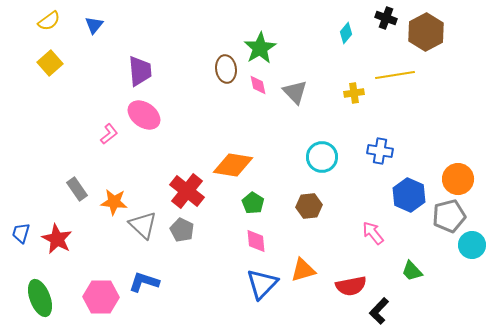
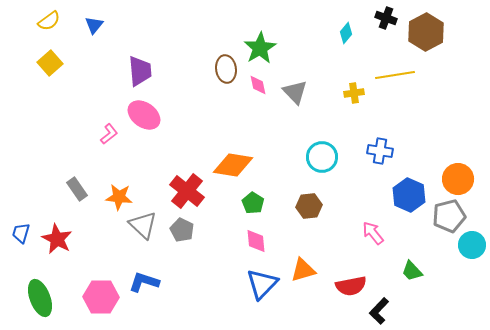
orange star at (114, 202): moved 5 px right, 5 px up
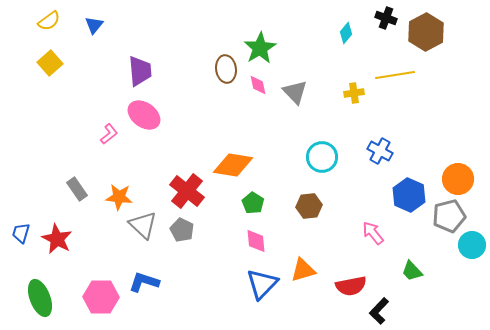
blue cross at (380, 151): rotated 20 degrees clockwise
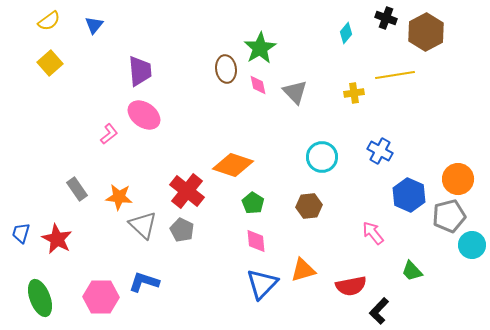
orange diamond at (233, 165): rotated 9 degrees clockwise
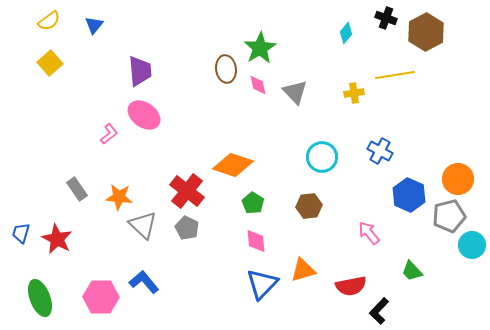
gray pentagon at (182, 230): moved 5 px right, 2 px up
pink arrow at (373, 233): moved 4 px left
blue L-shape at (144, 282): rotated 32 degrees clockwise
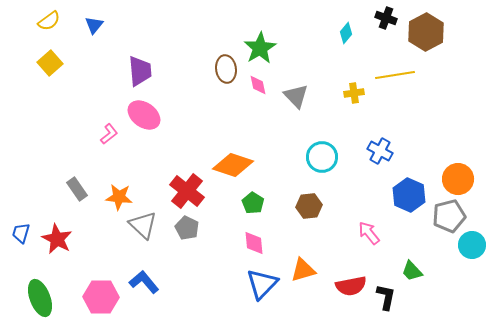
gray triangle at (295, 92): moved 1 px right, 4 px down
pink diamond at (256, 241): moved 2 px left, 2 px down
black L-shape at (379, 311): moved 7 px right, 14 px up; rotated 148 degrees clockwise
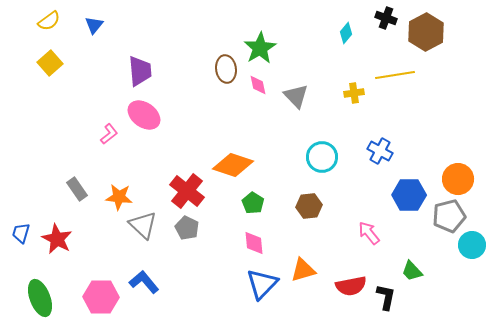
blue hexagon at (409, 195): rotated 24 degrees counterclockwise
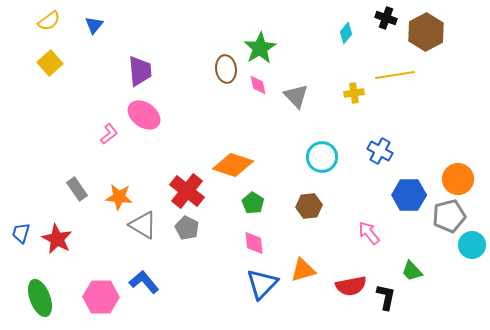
gray triangle at (143, 225): rotated 12 degrees counterclockwise
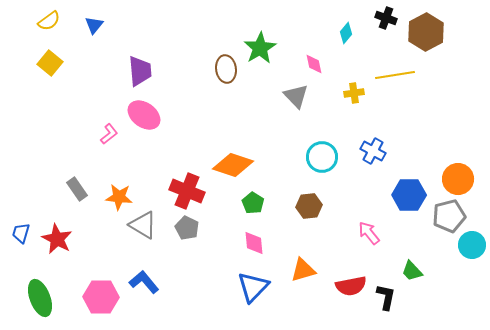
yellow square at (50, 63): rotated 10 degrees counterclockwise
pink diamond at (258, 85): moved 56 px right, 21 px up
blue cross at (380, 151): moved 7 px left
red cross at (187, 191): rotated 16 degrees counterclockwise
blue triangle at (262, 284): moved 9 px left, 3 px down
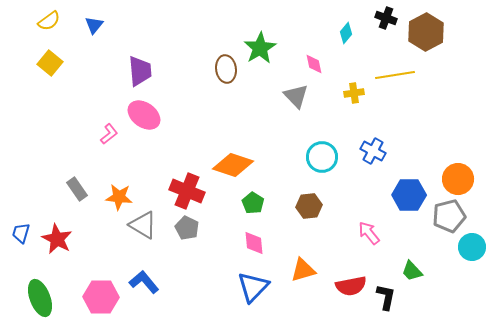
cyan circle at (472, 245): moved 2 px down
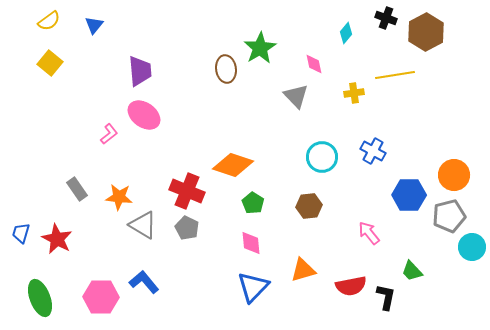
orange circle at (458, 179): moved 4 px left, 4 px up
pink diamond at (254, 243): moved 3 px left
